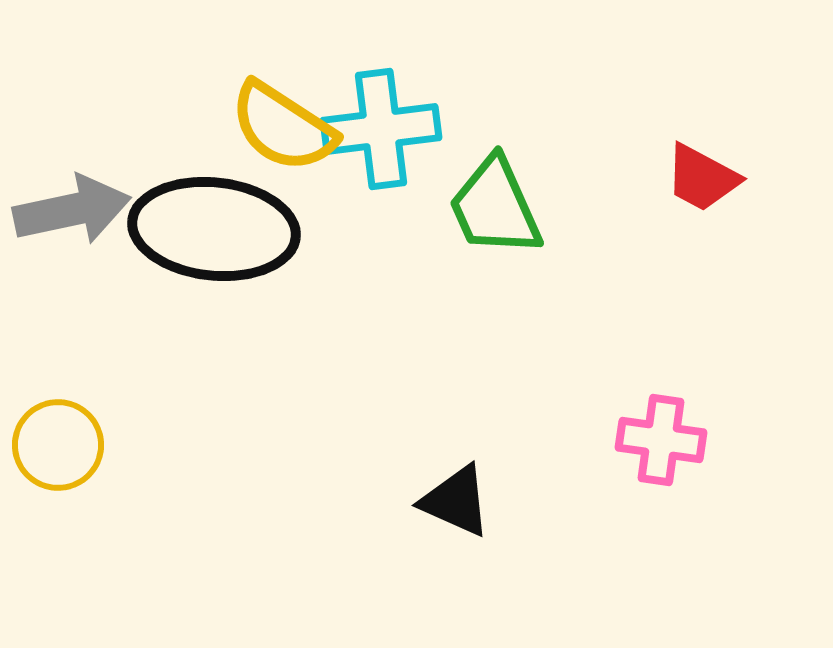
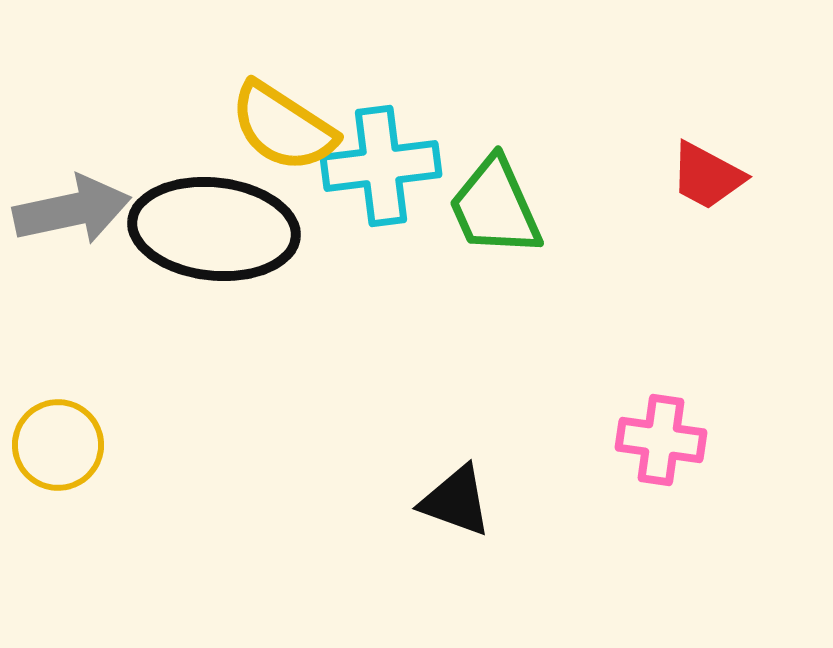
cyan cross: moved 37 px down
red trapezoid: moved 5 px right, 2 px up
black triangle: rotated 4 degrees counterclockwise
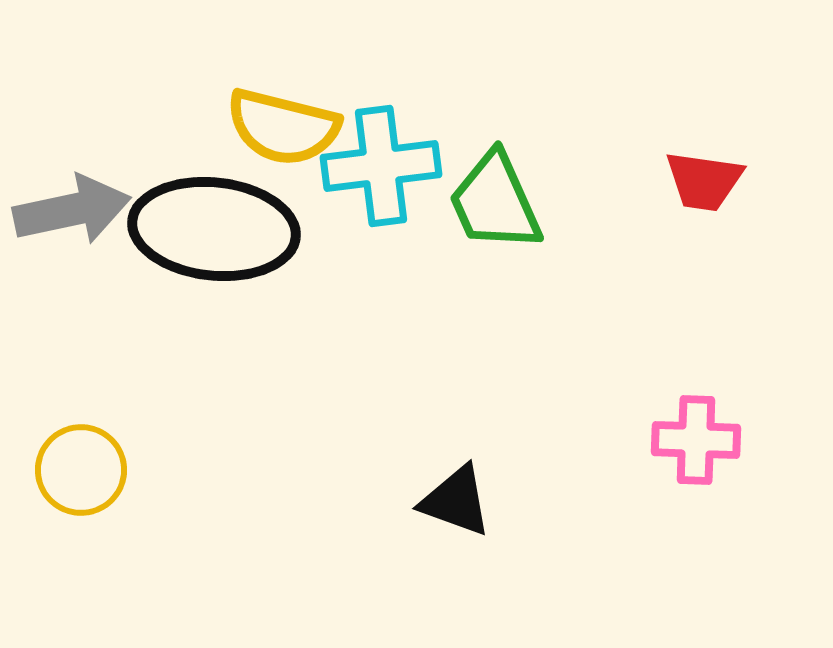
yellow semicircle: rotated 19 degrees counterclockwise
red trapezoid: moved 3 px left, 5 px down; rotated 20 degrees counterclockwise
green trapezoid: moved 5 px up
pink cross: moved 35 px right; rotated 6 degrees counterclockwise
yellow circle: moved 23 px right, 25 px down
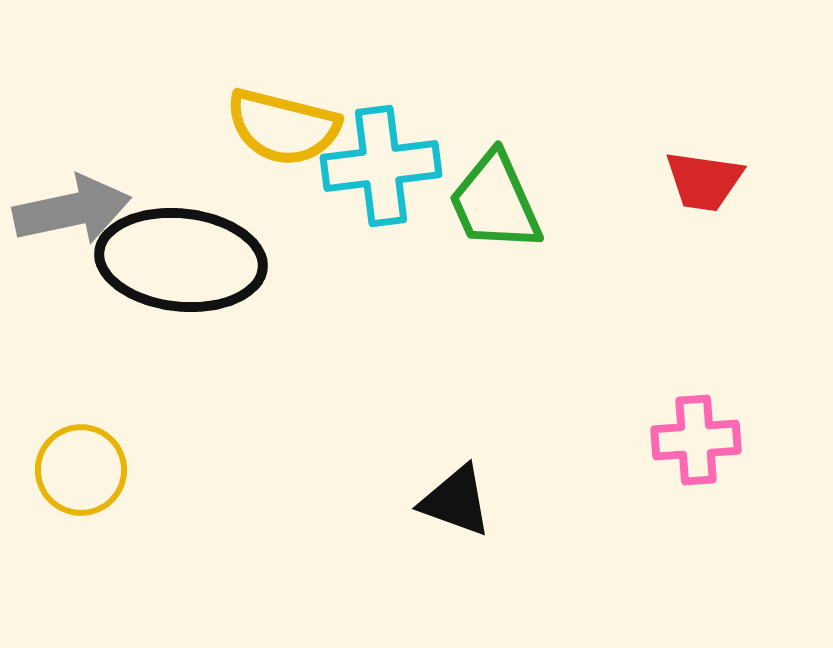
black ellipse: moved 33 px left, 31 px down
pink cross: rotated 6 degrees counterclockwise
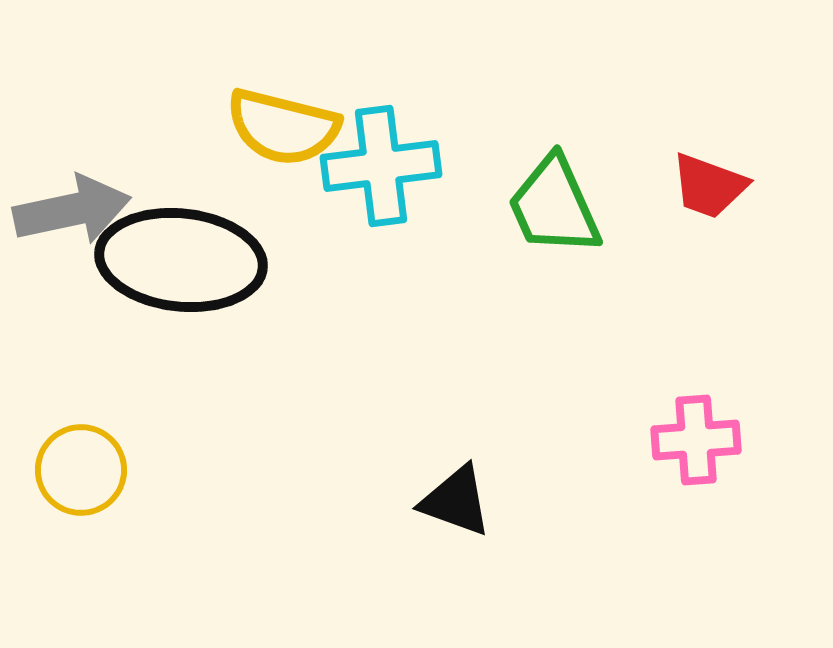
red trapezoid: moved 5 px right, 5 px down; rotated 12 degrees clockwise
green trapezoid: moved 59 px right, 4 px down
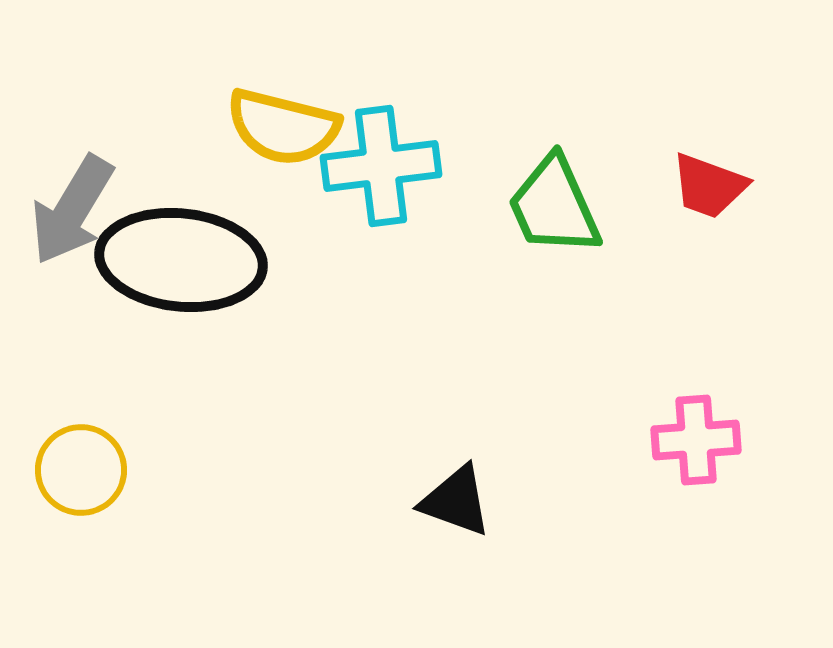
gray arrow: rotated 133 degrees clockwise
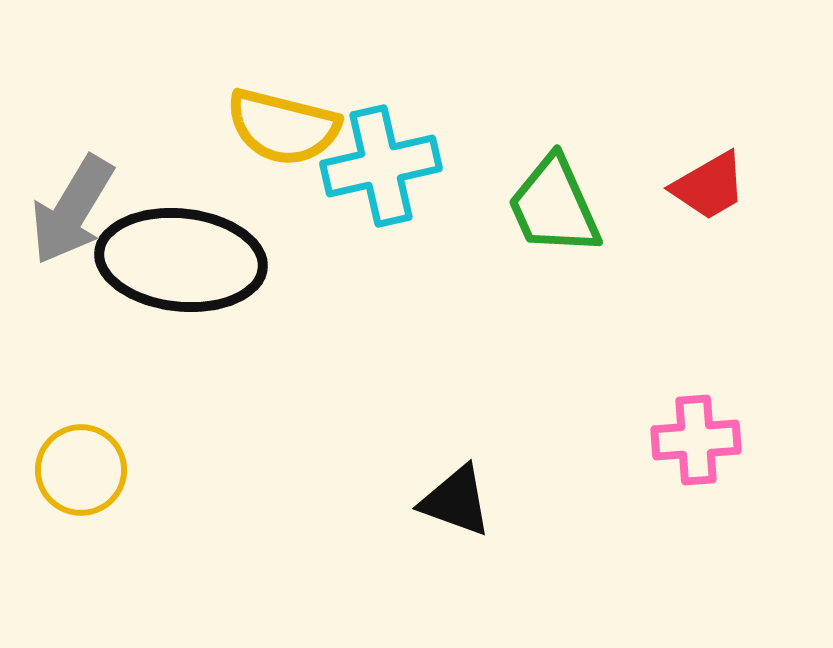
cyan cross: rotated 6 degrees counterclockwise
red trapezoid: rotated 50 degrees counterclockwise
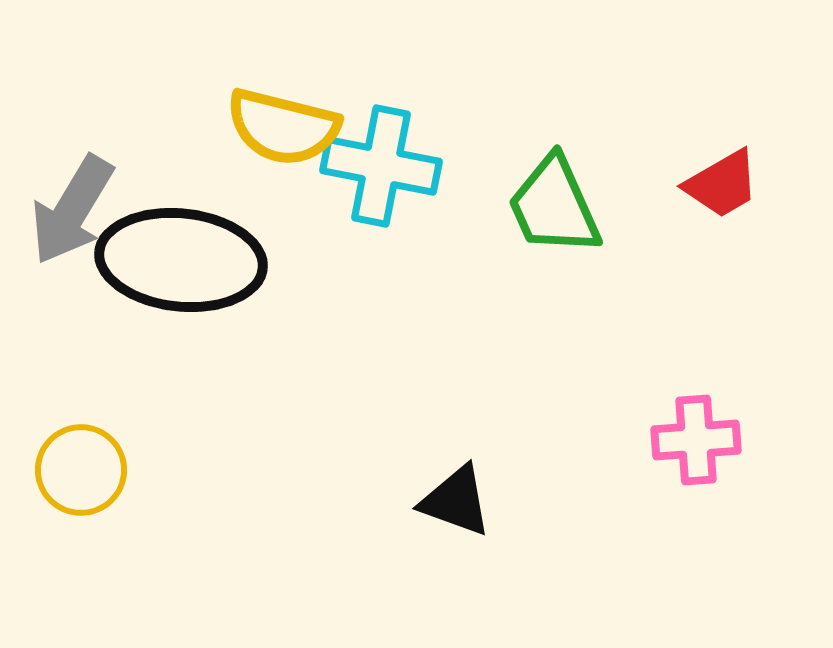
cyan cross: rotated 24 degrees clockwise
red trapezoid: moved 13 px right, 2 px up
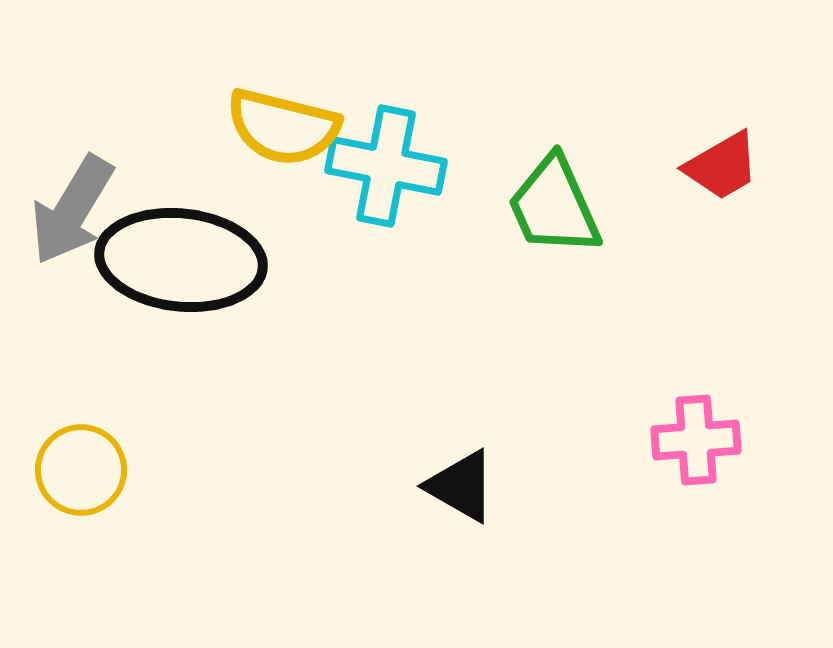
cyan cross: moved 5 px right
red trapezoid: moved 18 px up
black triangle: moved 5 px right, 15 px up; rotated 10 degrees clockwise
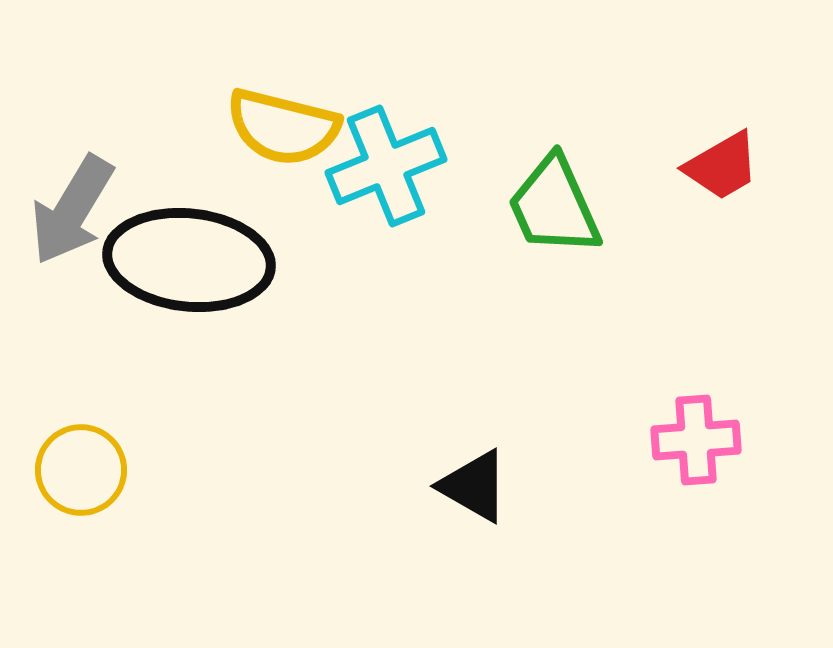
cyan cross: rotated 33 degrees counterclockwise
black ellipse: moved 8 px right
black triangle: moved 13 px right
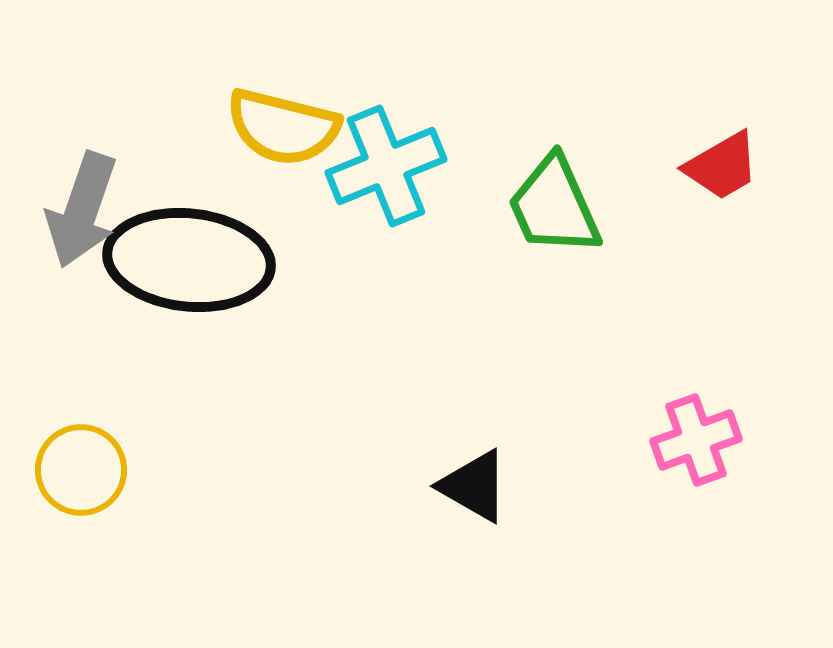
gray arrow: moved 10 px right; rotated 12 degrees counterclockwise
pink cross: rotated 16 degrees counterclockwise
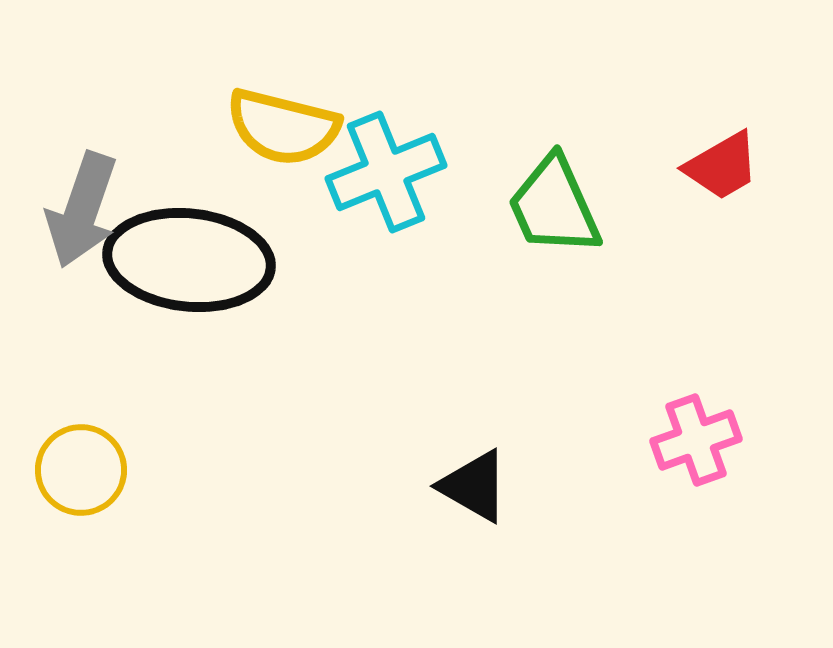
cyan cross: moved 6 px down
